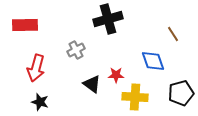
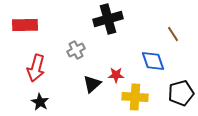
black triangle: rotated 42 degrees clockwise
black star: rotated 12 degrees clockwise
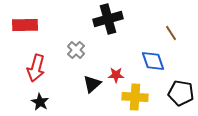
brown line: moved 2 px left, 1 px up
gray cross: rotated 18 degrees counterclockwise
black pentagon: rotated 25 degrees clockwise
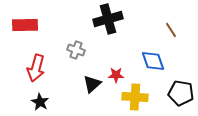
brown line: moved 3 px up
gray cross: rotated 24 degrees counterclockwise
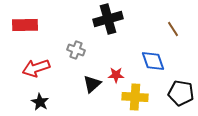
brown line: moved 2 px right, 1 px up
red arrow: rotated 56 degrees clockwise
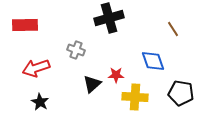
black cross: moved 1 px right, 1 px up
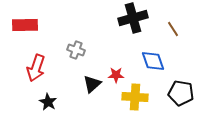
black cross: moved 24 px right
red arrow: rotated 52 degrees counterclockwise
black star: moved 8 px right
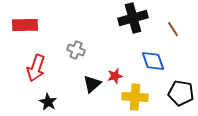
red star: moved 1 px left, 1 px down; rotated 14 degrees counterclockwise
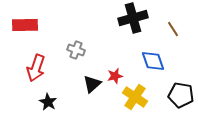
black pentagon: moved 2 px down
yellow cross: rotated 30 degrees clockwise
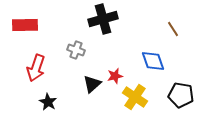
black cross: moved 30 px left, 1 px down
